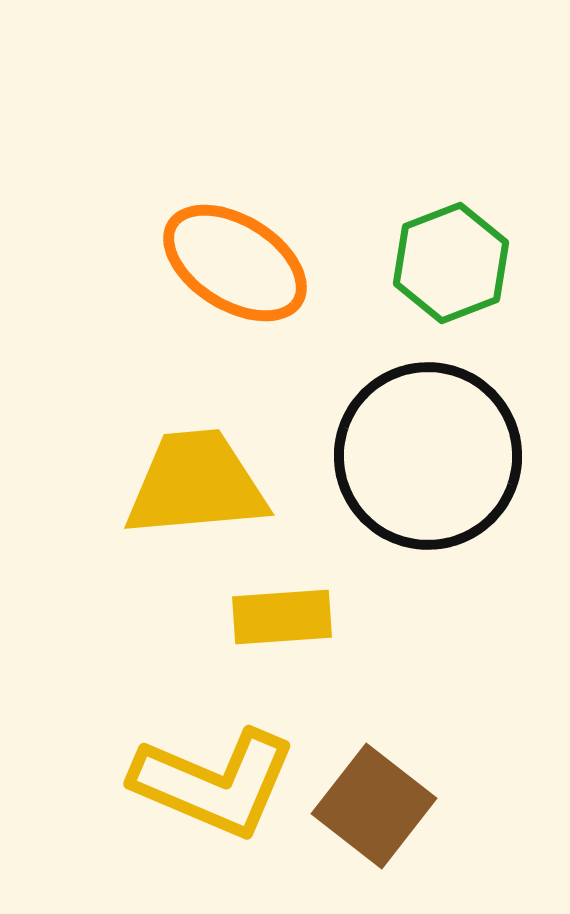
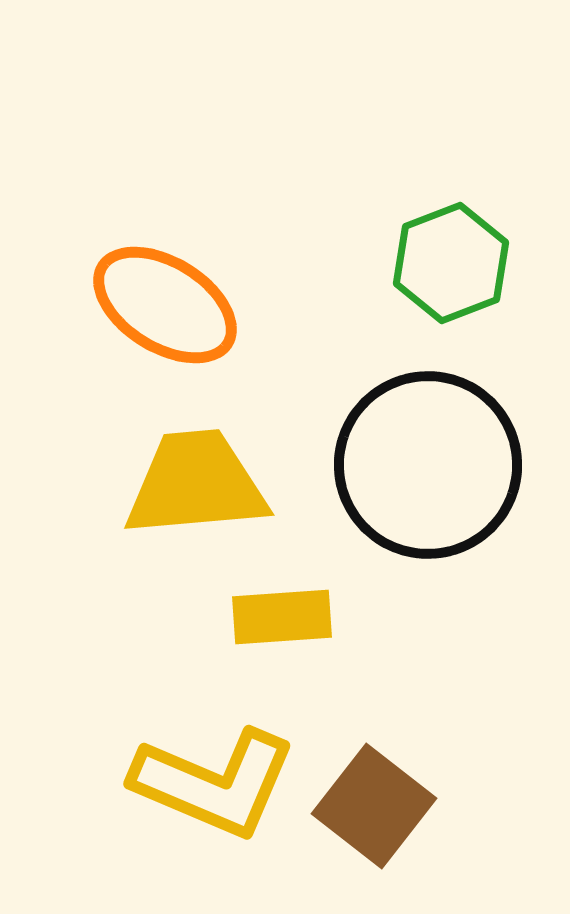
orange ellipse: moved 70 px left, 42 px down
black circle: moved 9 px down
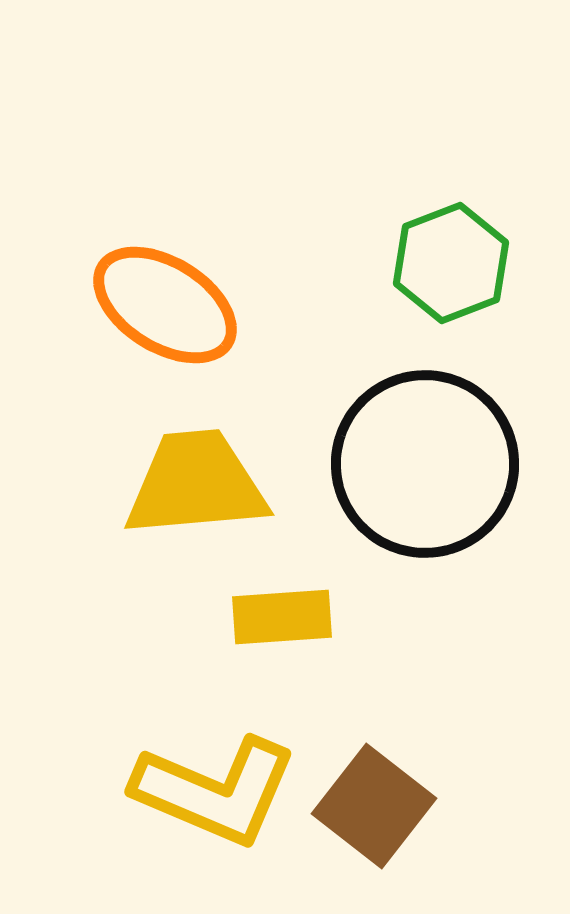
black circle: moved 3 px left, 1 px up
yellow L-shape: moved 1 px right, 8 px down
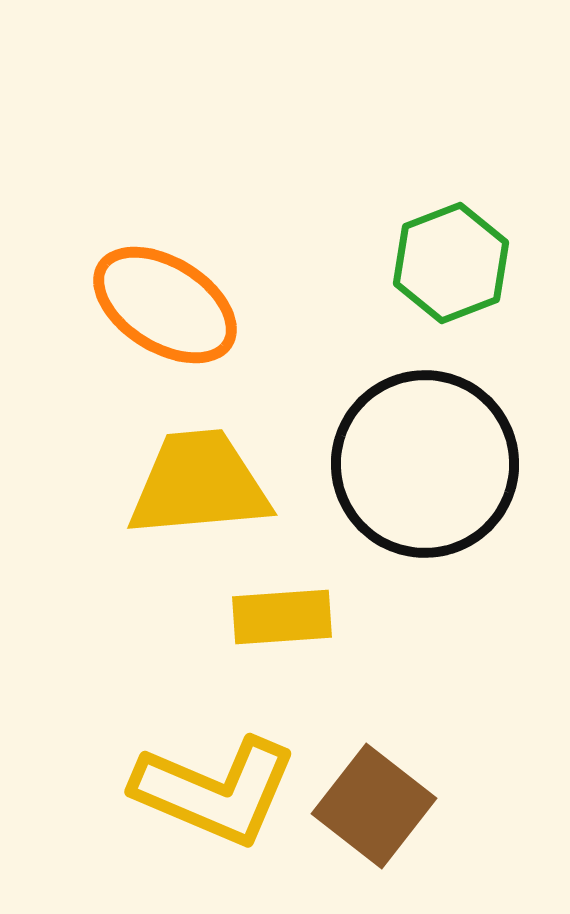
yellow trapezoid: moved 3 px right
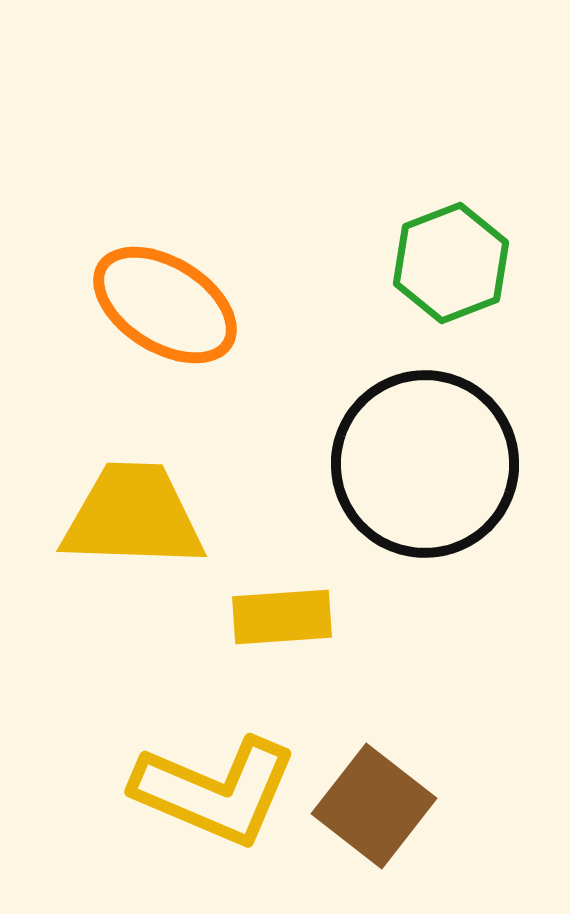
yellow trapezoid: moved 66 px left, 32 px down; rotated 7 degrees clockwise
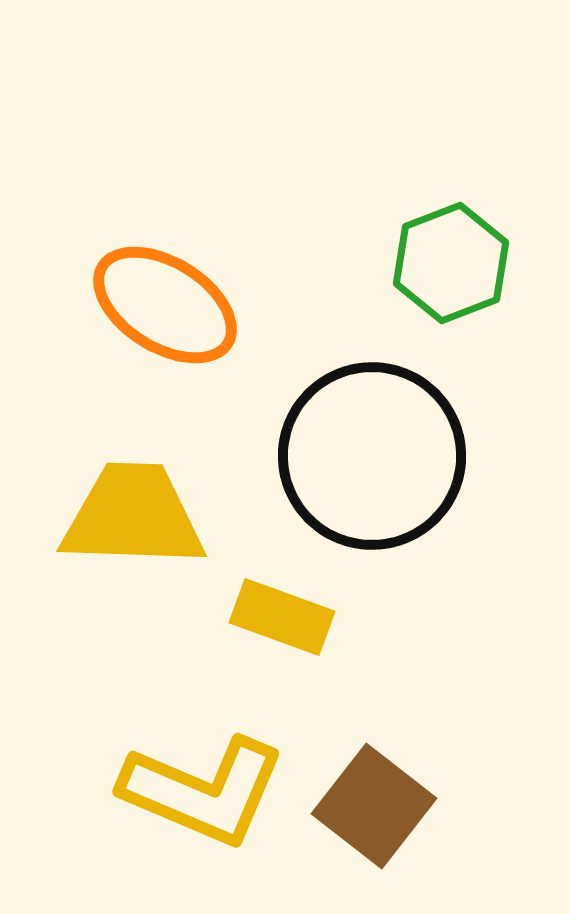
black circle: moved 53 px left, 8 px up
yellow rectangle: rotated 24 degrees clockwise
yellow L-shape: moved 12 px left
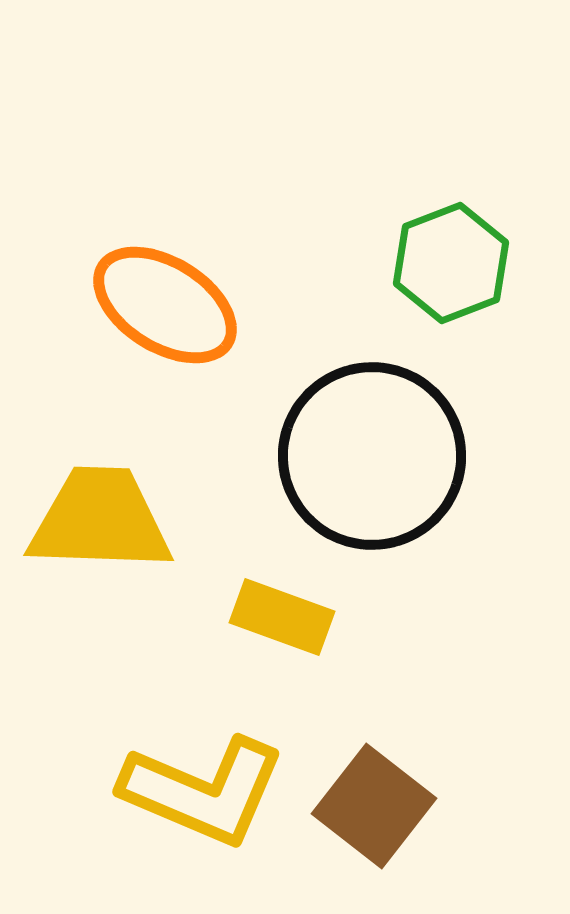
yellow trapezoid: moved 33 px left, 4 px down
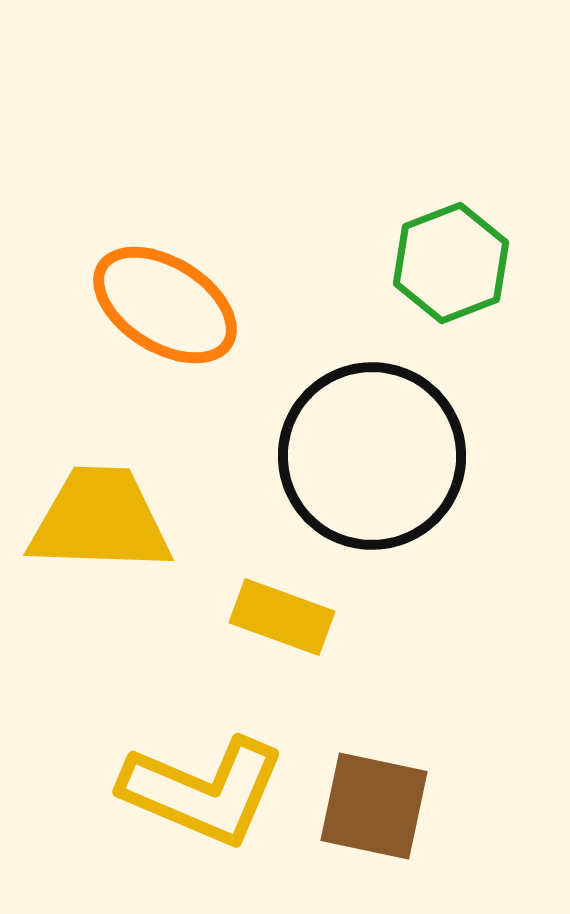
brown square: rotated 26 degrees counterclockwise
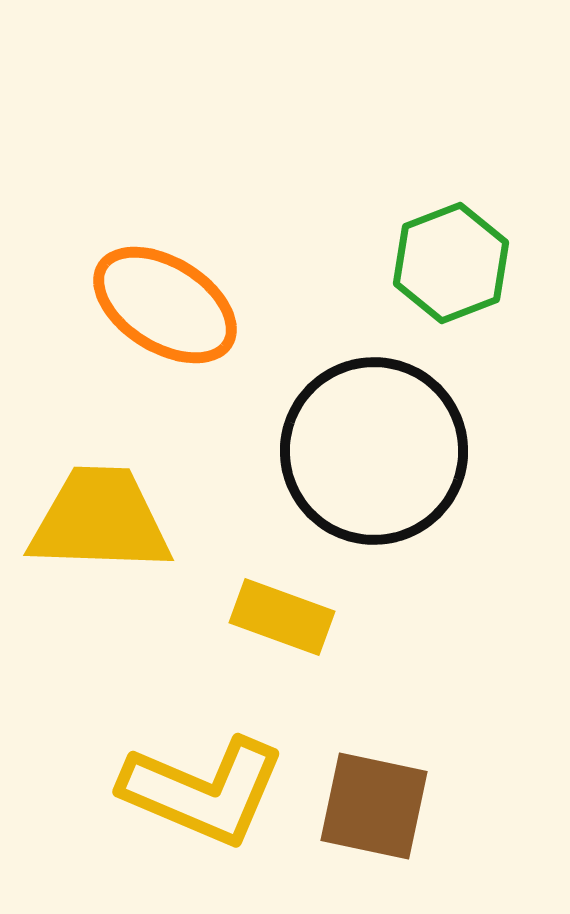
black circle: moved 2 px right, 5 px up
